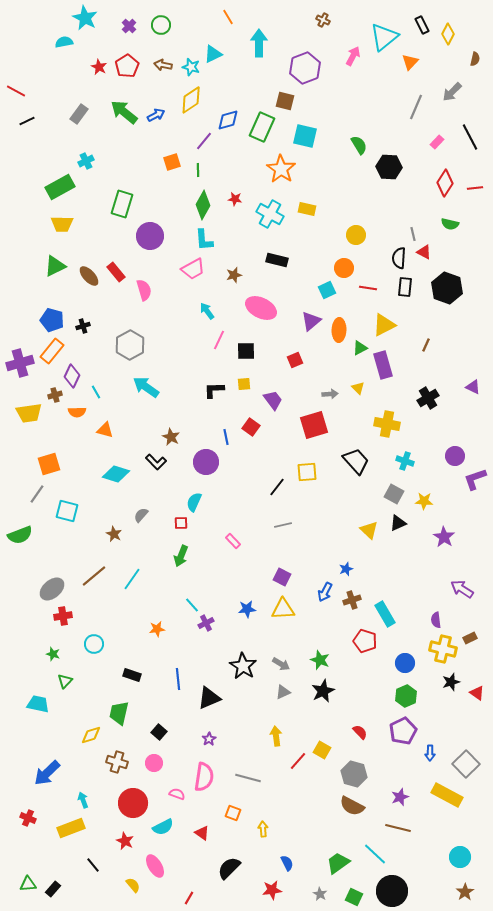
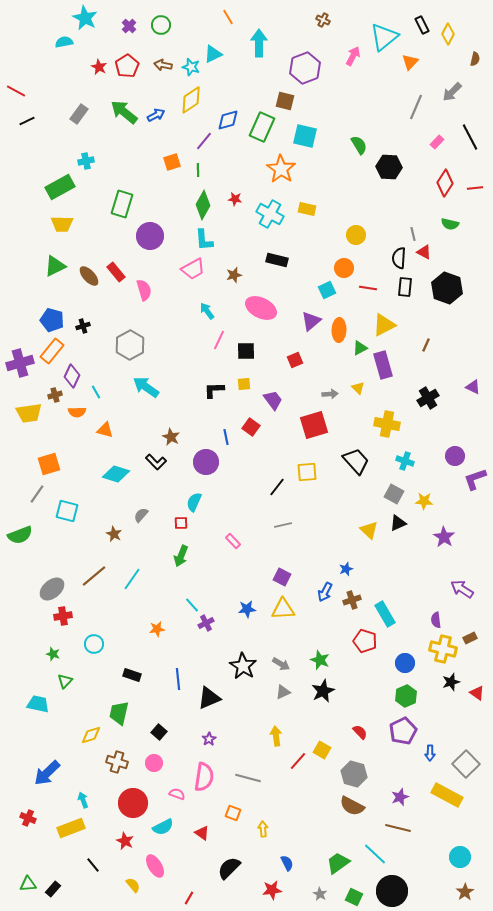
cyan cross at (86, 161): rotated 14 degrees clockwise
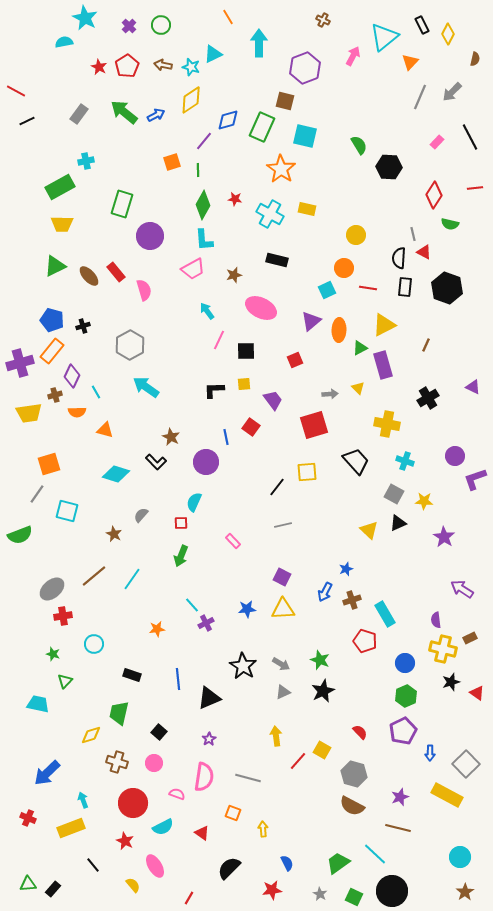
gray line at (416, 107): moved 4 px right, 10 px up
red diamond at (445, 183): moved 11 px left, 12 px down
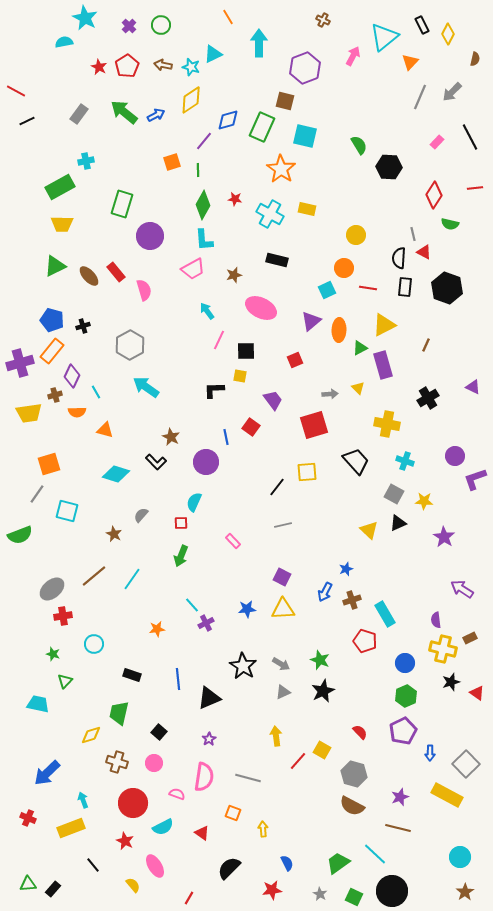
yellow square at (244, 384): moved 4 px left, 8 px up; rotated 16 degrees clockwise
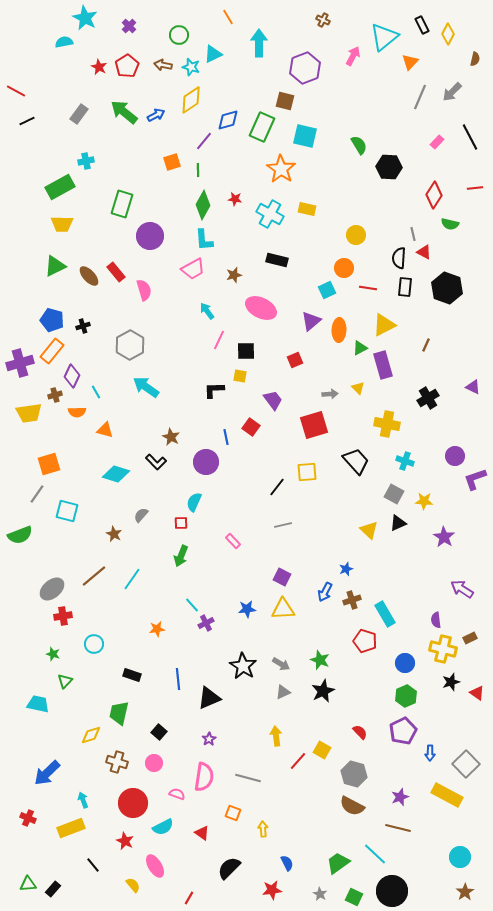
green circle at (161, 25): moved 18 px right, 10 px down
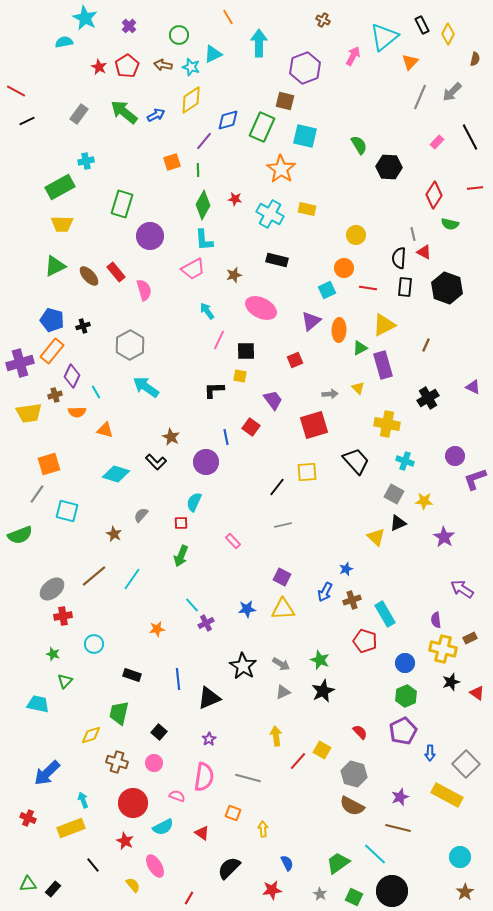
yellow triangle at (369, 530): moved 7 px right, 7 px down
pink semicircle at (177, 794): moved 2 px down
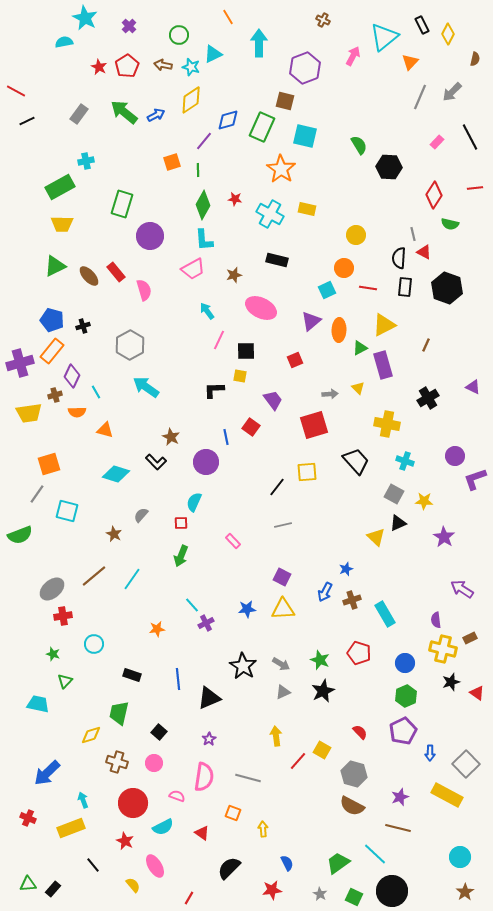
red pentagon at (365, 641): moved 6 px left, 12 px down
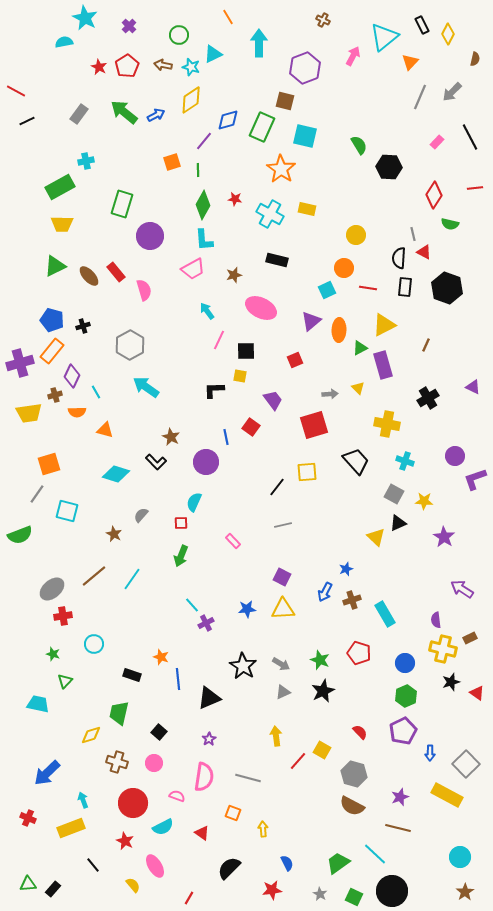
orange star at (157, 629): moved 4 px right, 28 px down; rotated 28 degrees clockwise
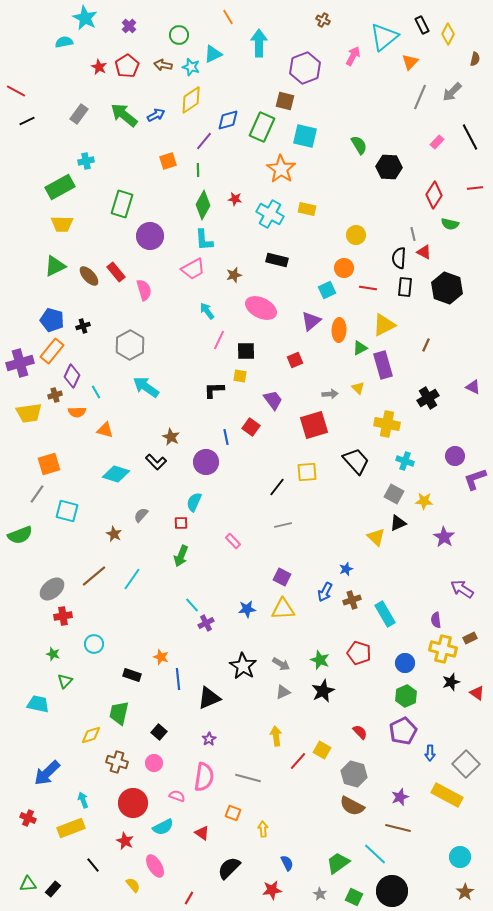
green arrow at (124, 112): moved 3 px down
orange square at (172, 162): moved 4 px left, 1 px up
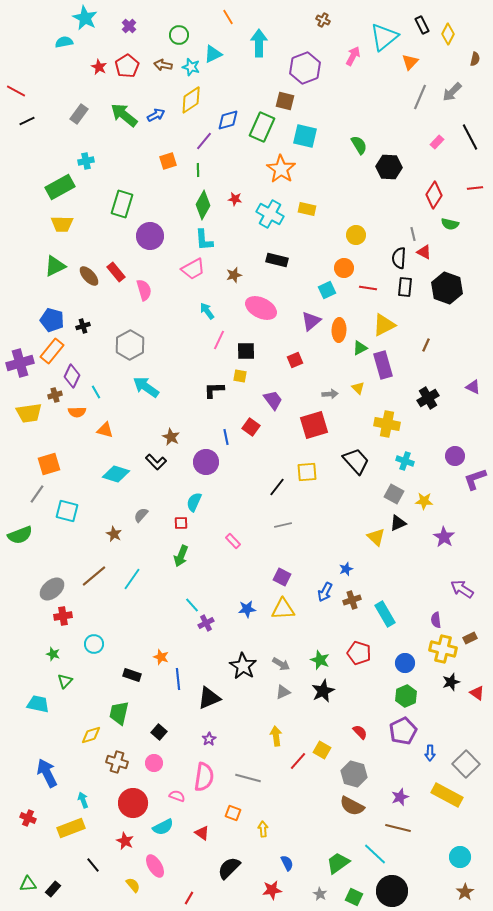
blue arrow at (47, 773): rotated 108 degrees clockwise
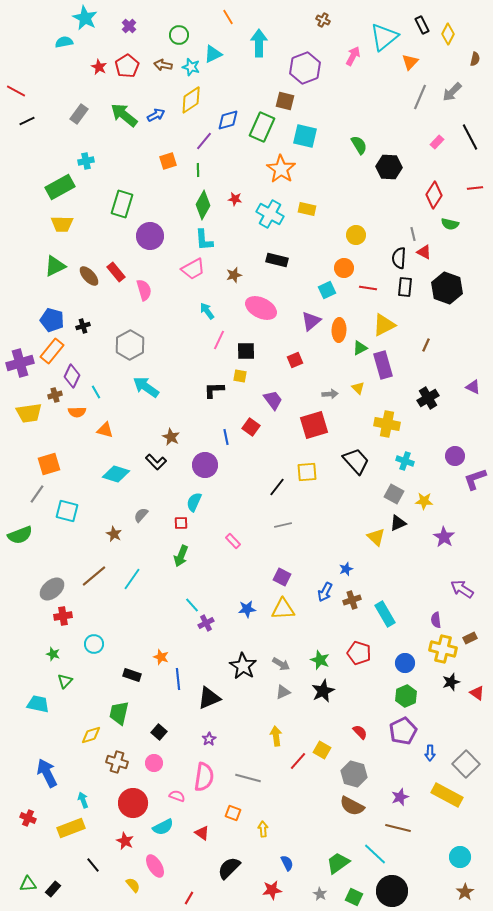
purple circle at (206, 462): moved 1 px left, 3 px down
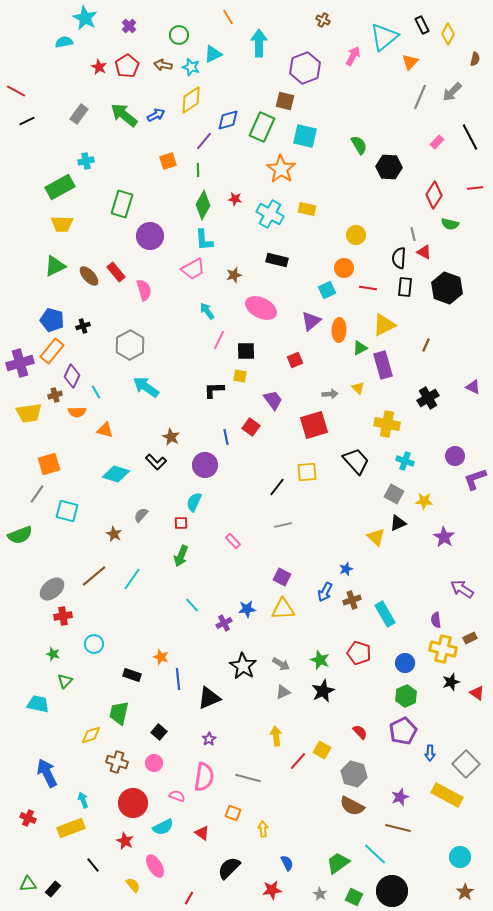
purple cross at (206, 623): moved 18 px right
